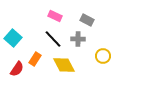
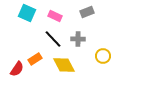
gray rectangle: moved 8 px up; rotated 48 degrees counterclockwise
cyan square: moved 14 px right, 25 px up; rotated 18 degrees counterclockwise
orange rectangle: rotated 24 degrees clockwise
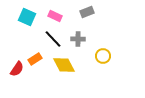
cyan square: moved 4 px down
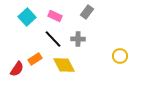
gray rectangle: rotated 32 degrees counterclockwise
cyan square: rotated 24 degrees clockwise
yellow circle: moved 17 px right
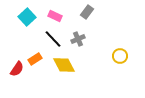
gray cross: rotated 24 degrees counterclockwise
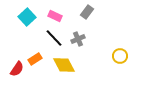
black line: moved 1 px right, 1 px up
